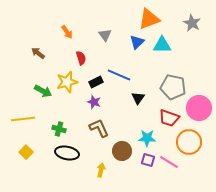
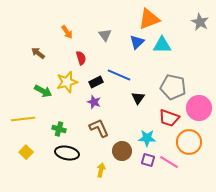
gray star: moved 8 px right, 1 px up
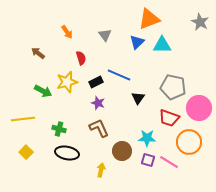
purple star: moved 4 px right, 1 px down
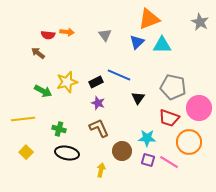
orange arrow: rotated 48 degrees counterclockwise
red semicircle: moved 33 px left, 23 px up; rotated 112 degrees clockwise
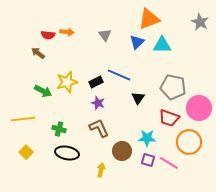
pink line: moved 1 px down
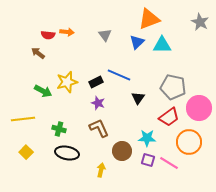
red trapezoid: moved 1 px up; rotated 55 degrees counterclockwise
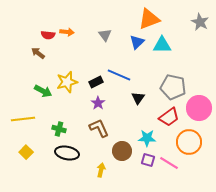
purple star: rotated 16 degrees clockwise
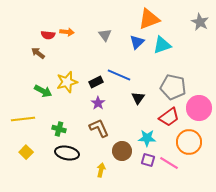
cyan triangle: rotated 18 degrees counterclockwise
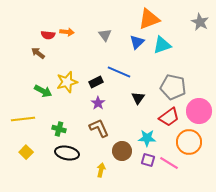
blue line: moved 3 px up
pink circle: moved 3 px down
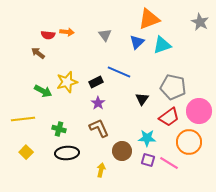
black triangle: moved 4 px right, 1 px down
black ellipse: rotated 15 degrees counterclockwise
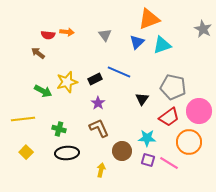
gray star: moved 3 px right, 7 px down
black rectangle: moved 1 px left, 3 px up
